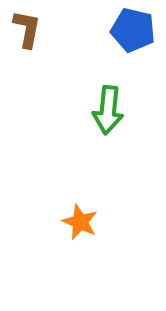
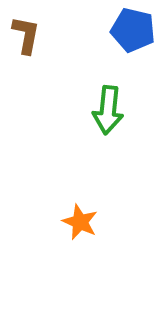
brown L-shape: moved 1 px left, 6 px down
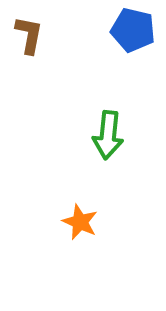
brown L-shape: moved 3 px right
green arrow: moved 25 px down
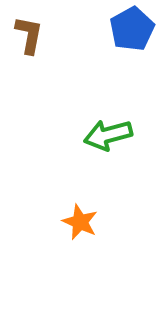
blue pentagon: moved 1 px left, 1 px up; rotated 30 degrees clockwise
green arrow: rotated 69 degrees clockwise
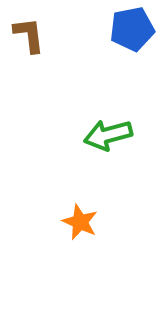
blue pentagon: rotated 18 degrees clockwise
brown L-shape: rotated 18 degrees counterclockwise
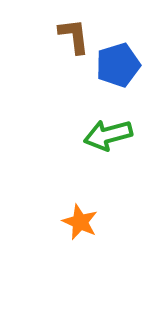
blue pentagon: moved 14 px left, 36 px down; rotated 6 degrees counterclockwise
brown L-shape: moved 45 px right, 1 px down
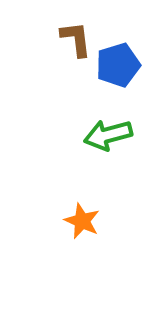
brown L-shape: moved 2 px right, 3 px down
orange star: moved 2 px right, 1 px up
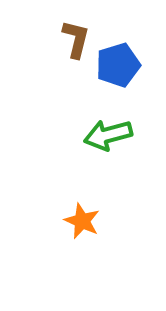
brown L-shape: rotated 21 degrees clockwise
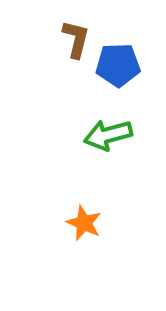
blue pentagon: rotated 15 degrees clockwise
orange star: moved 2 px right, 2 px down
